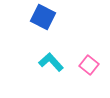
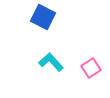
pink square: moved 2 px right, 3 px down; rotated 18 degrees clockwise
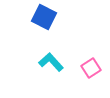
blue square: moved 1 px right
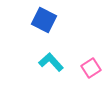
blue square: moved 3 px down
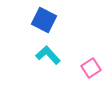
cyan L-shape: moved 3 px left, 7 px up
